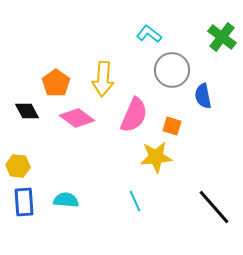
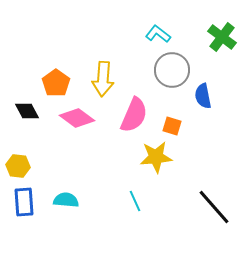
cyan L-shape: moved 9 px right
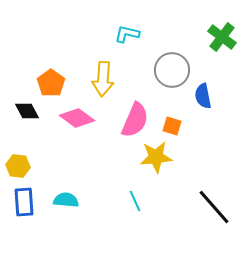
cyan L-shape: moved 31 px left; rotated 25 degrees counterclockwise
orange pentagon: moved 5 px left
pink semicircle: moved 1 px right, 5 px down
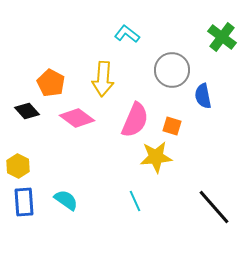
cyan L-shape: rotated 25 degrees clockwise
orange pentagon: rotated 8 degrees counterclockwise
black diamond: rotated 15 degrees counterclockwise
yellow hexagon: rotated 20 degrees clockwise
cyan semicircle: rotated 30 degrees clockwise
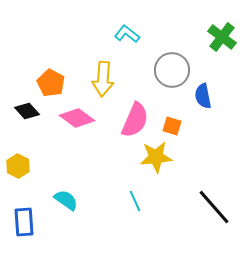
blue rectangle: moved 20 px down
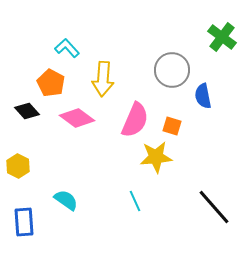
cyan L-shape: moved 60 px left, 14 px down; rotated 10 degrees clockwise
